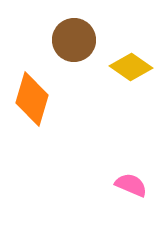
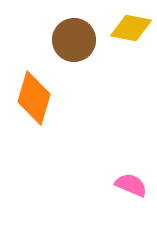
yellow diamond: moved 39 px up; rotated 24 degrees counterclockwise
orange diamond: moved 2 px right, 1 px up
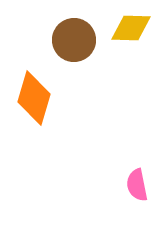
yellow diamond: rotated 9 degrees counterclockwise
pink semicircle: moved 6 px right; rotated 124 degrees counterclockwise
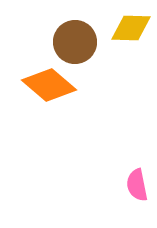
brown circle: moved 1 px right, 2 px down
orange diamond: moved 15 px right, 13 px up; rotated 66 degrees counterclockwise
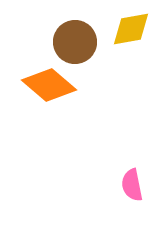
yellow diamond: moved 1 px down; rotated 12 degrees counterclockwise
pink semicircle: moved 5 px left
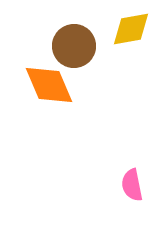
brown circle: moved 1 px left, 4 px down
orange diamond: rotated 26 degrees clockwise
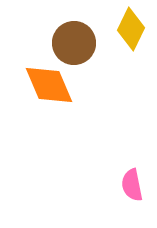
yellow diamond: rotated 54 degrees counterclockwise
brown circle: moved 3 px up
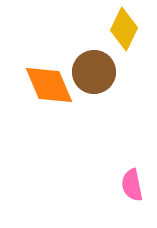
yellow diamond: moved 7 px left
brown circle: moved 20 px right, 29 px down
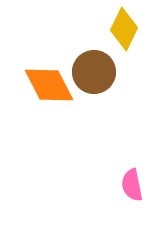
orange diamond: rotated 4 degrees counterclockwise
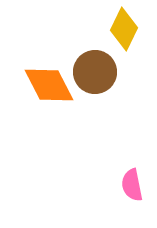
brown circle: moved 1 px right
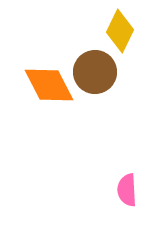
yellow diamond: moved 4 px left, 2 px down
pink semicircle: moved 5 px left, 5 px down; rotated 8 degrees clockwise
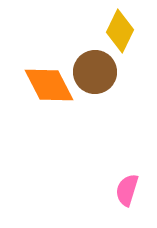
pink semicircle: rotated 20 degrees clockwise
